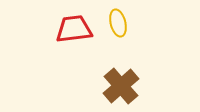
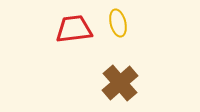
brown cross: moved 1 px left, 3 px up
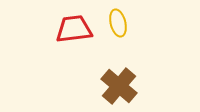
brown cross: moved 1 px left, 3 px down; rotated 9 degrees counterclockwise
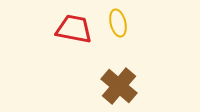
red trapezoid: rotated 18 degrees clockwise
